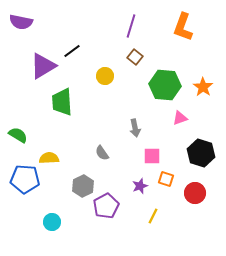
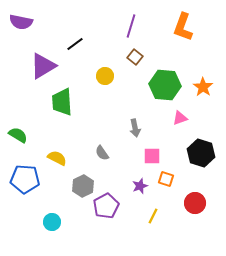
black line: moved 3 px right, 7 px up
yellow semicircle: moved 8 px right; rotated 30 degrees clockwise
red circle: moved 10 px down
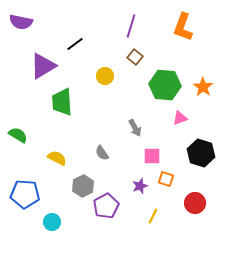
gray arrow: rotated 18 degrees counterclockwise
blue pentagon: moved 15 px down
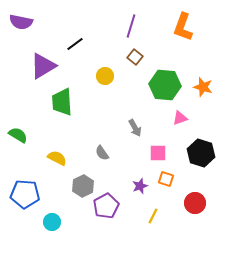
orange star: rotated 18 degrees counterclockwise
pink square: moved 6 px right, 3 px up
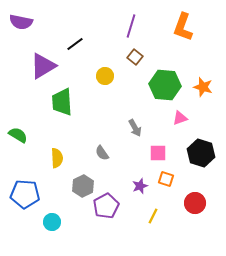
yellow semicircle: rotated 60 degrees clockwise
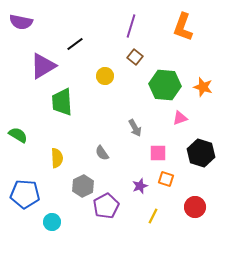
red circle: moved 4 px down
